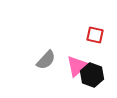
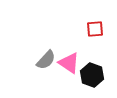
red square: moved 6 px up; rotated 18 degrees counterclockwise
pink triangle: moved 8 px left, 3 px up; rotated 45 degrees counterclockwise
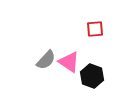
pink triangle: moved 1 px up
black hexagon: moved 1 px down
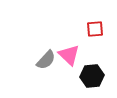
pink triangle: moved 7 px up; rotated 10 degrees clockwise
black hexagon: rotated 25 degrees counterclockwise
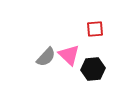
gray semicircle: moved 3 px up
black hexagon: moved 1 px right, 7 px up
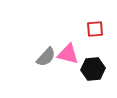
pink triangle: moved 1 px left, 1 px up; rotated 30 degrees counterclockwise
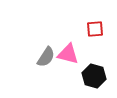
gray semicircle: rotated 10 degrees counterclockwise
black hexagon: moved 1 px right, 7 px down; rotated 20 degrees clockwise
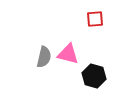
red square: moved 10 px up
gray semicircle: moved 2 px left; rotated 20 degrees counterclockwise
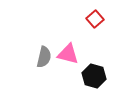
red square: rotated 36 degrees counterclockwise
